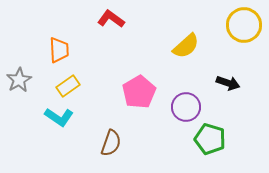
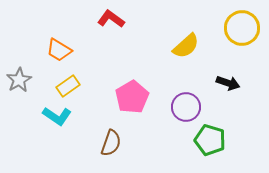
yellow circle: moved 2 px left, 3 px down
orange trapezoid: rotated 124 degrees clockwise
pink pentagon: moved 7 px left, 5 px down
cyan L-shape: moved 2 px left, 1 px up
green pentagon: moved 1 px down
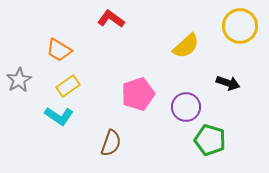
yellow circle: moved 2 px left, 2 px up
pink pentagon: moved 6 px right, 3 px up; rotated 12 degrees clockwise
cyan L-shape: moved 2 px right
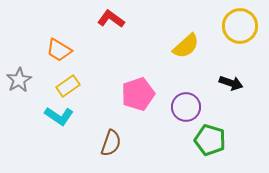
black arrow: moved 3 px right
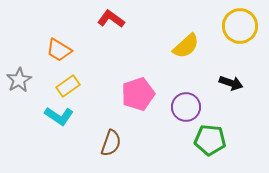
green pentagon: rotated 12 degrees counterclockwise
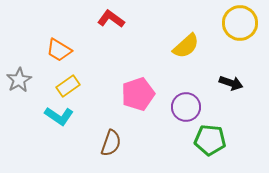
yellow circle: moved 3 px up
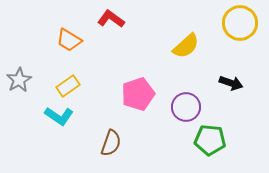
orange trapezoid: moved 10 px right, 10 px up
